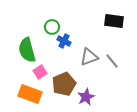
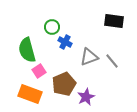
blue cross: moved 1 px right, 1 px down
pink square: moved 1 px left, 1 px up
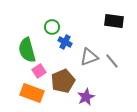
brown pentagon: moved 1 px left, 3 px up
orange rectangle: moved 2 px right, 1 px up
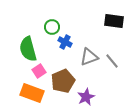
green semicircle: moved 1 px right, 1 px up
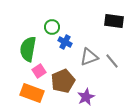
green semicircle: rotated 25 degrees clockwise
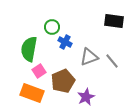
green semicircle: moved 1 px right
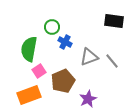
orange rectangle: moved 3 px left, 2 px down; rotated 40 degrees counterclockwise
purple star: moved 2 px right, 2 px down
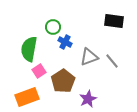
green circle: moved 1 px right
brown pentagon: rotated 10 degrees counterclockwise
orange rectangle: moved 2 px left, 2 px down
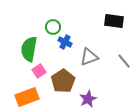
gray line: moved 12 px right
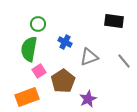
green circle: moved 15 px left, 3 px up
